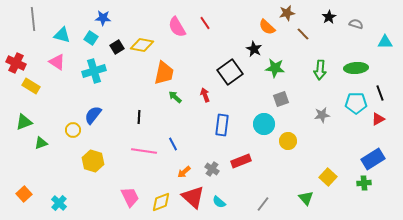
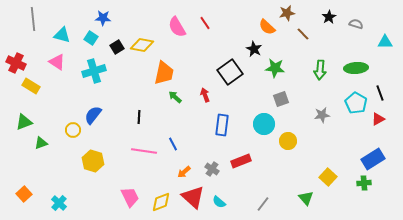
cyan pentagon at (356, 103): rotated 30 degrees clockwise
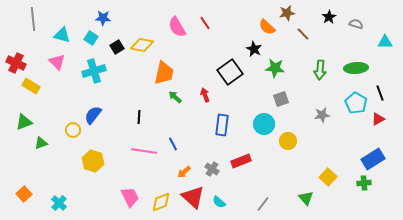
pink triangle at (57, 62): rotated 12 degrees clockwise
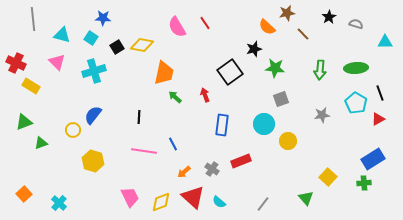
black star at (254, 49): rotated 28 degrees clockwise
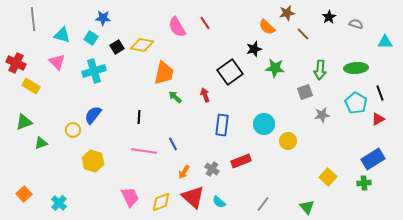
gray square at (281, 99): moved 24 px right, 7 px up
orange arrow at (184, 172): rotated 16 degrees counterclockwise
green triangle at (306, 198): moved 1 px right, 9 px down
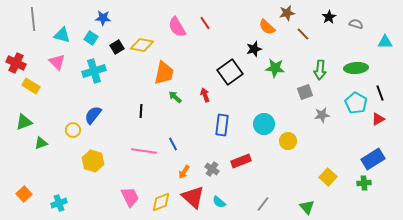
black line at (139, 117): moved 2 px right, 6 px up
cyan cross at (59, 203): rotated 28 degrees clockwise
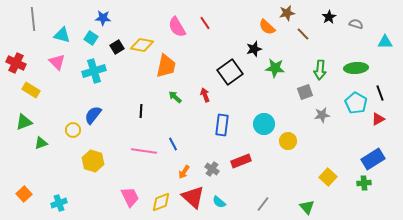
orange trapezoid at (164, 73): moved 2 px right, 7 px up
yellow rectangle at (31, 86): moved 4 px down
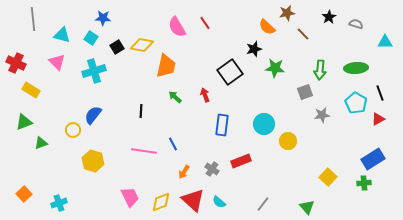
red triangle at (193, 197): moved 3 px down
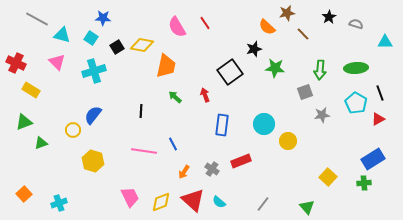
gray line at (33, 19): moved 4 px right; rotated 55 degrees counterclockwise
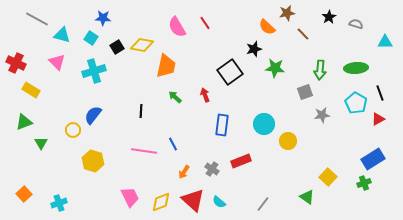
green triangle at (41, 143): rotated 40 degrees counterclockwise
green cross at (364, 183): rotated 16 degrees counterclockwise
green triangle at (307, 207): moved 10 px up; rotated 14 degrees counterclockwise
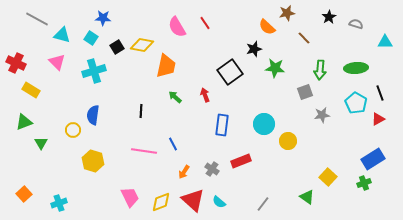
brown line at (303, 34): moved 1 px right, 4 px down
blue semicircle at (93, 115): rotated 30 degrees counterclockwise
